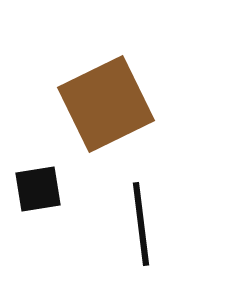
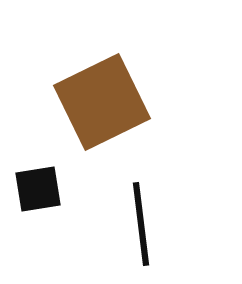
brown square: moved 4 px left, 2 px up
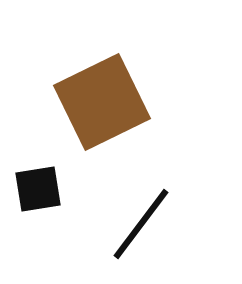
black line: rotated 44 degrees clockwise
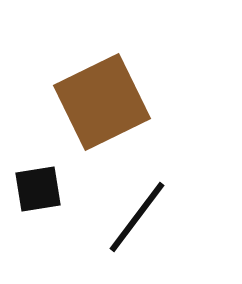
black line: moved 4 px left, 7 px up
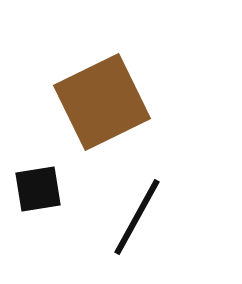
black line: rotated 8 degrees counterclockwise
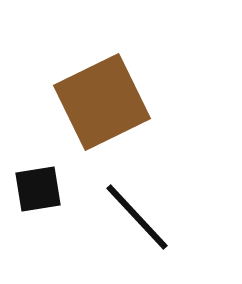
black line: rotated 72 degrees counterclockwise
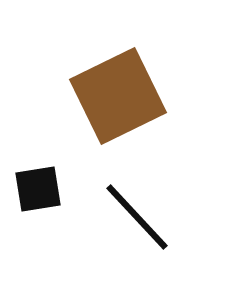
brown square: moved 16 px right, 6 px up
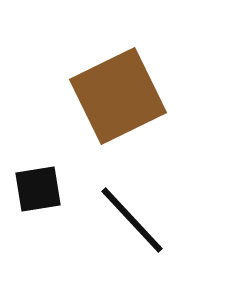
black line: moved 5 px left, 3 px down
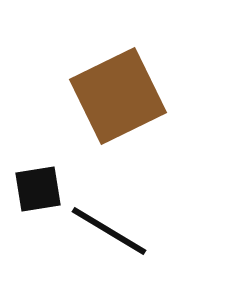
black line: moved 23 px left, 11 px down; rotated 16 degrees counterclockwise
